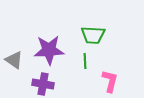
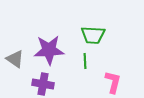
gray triangle: moved 1 px right, 1 px up
pink L-shape: moved 3 px right, 1 px down
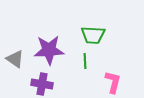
purple cross: moved 1 px left
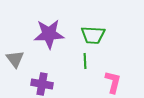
purple star: moved 16 px up
gray triangle: rotated 18 degrees clockwise
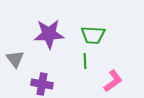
pink L-shape: moved 1 px up; rotated 40 degrees clockwise
